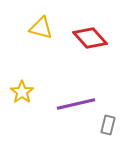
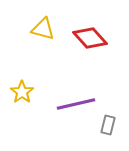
yellow triangle: moved 2 px right, 1 px down
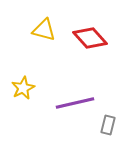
yellow triangle: moved 1 px right, 1 px down
yellow star: moved 1 px right, 4 px up; rotated 10 degrees clockwise
purple line: moved 1 px left, 1 px up
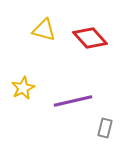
purple line: moved 2 px left, 2 px up
gray rectangle: moved 3 px left, 3 px down
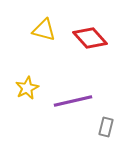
yellow star: moved 4 px right
gray rectangle: moved 1 px right, 1 px up
